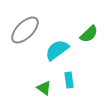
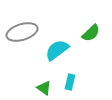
gray ellipse: moved 3 px left, 2 px down; rotated 28 degrees clockwise
green semicircle: moved 2 px right, 1 px up
cyan rectangle: moved 1 px right, 2 px down; rotated 21 degrees clockwise
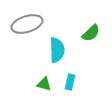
gray ellipse: moved 5 px right, 8 px up
cyan semicircle: rotated 125 degrees clockwise
green triangle: moved 4 px up; rotated 21 degrees counterclockwise
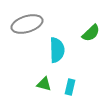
cyan rectangle: moved 5 px down
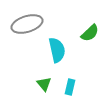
green semicircle: moved 1 px left
cyan semicircle: rotated 10 degrees counterclockwise
green triangle: rotated 35 degrees clockwise
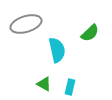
gray ellipse: moved 1 px left
green triangle: rotated 21 degrees counterclockwise
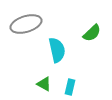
green semicircle: moved 2 px right
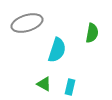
gray ellipse: moved 1 px right, 1 px up
green semicircle: rotated 36 degrees counterclockwise
cyan semicircle: rotated 30 degrees clockwise
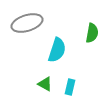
green triangle: moved 1 px right
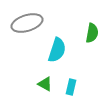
cyan rectangle: moved 1 px right
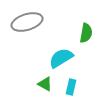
gray ellipse: moved 1 px up
green semicircle: moved 6 px left
cyan semicircle: moved 4 px right, 8 px down; rotated 140 degrees counterclockwise
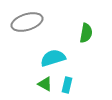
cyan semicircle: moved 8 px left; rotated 15 degrees clockwise
cyan rectangle: moved 4 px left, 2 px up
